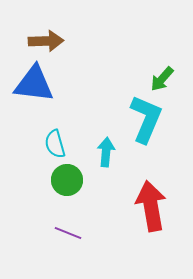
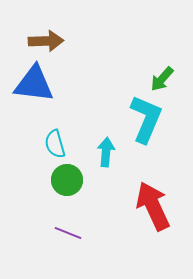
red arrow: moved 2 px right; rotated 15 degrees counterclockwise
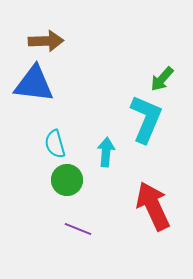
purple line: moved 10 px right, 4 px up
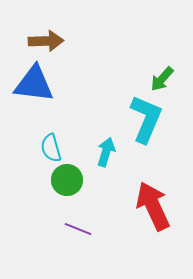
cyan semicircle: moved 4 px left, 4 px down
cyan arrow: rotated 12 degrees clockwise
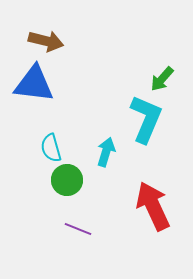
brown arrow: rotated 16 degrees clockwise
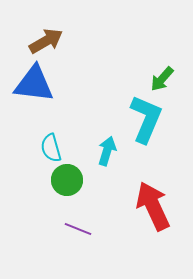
brown arrow: rotated 44 degrees counterclockwise
cyan arrow: moved 1 px right, 1 px up
